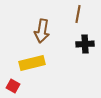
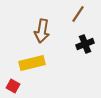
brown line: rotated 24 degrees clockwise
black cross: rotated 18 degrees counterclockwise
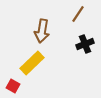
yellow rectangle: rotated 30 degrees counterclockwise
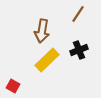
black cross: moved 6 px left, 6 px down
yellow rectangle: moved 15 px right, 3 px up
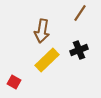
brown line: moved 2 px right, 1 px up
red square: moved 1 px right, 4 px up
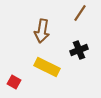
yellow rectangle: moved 7 px down; rotated 70 degrees clockwise
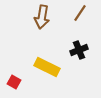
brown arrow: moved 14 px up
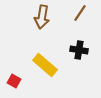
black cross: rotated 30 degrees clockwise
yellow rectangle: moved 2 px left, 2 px up; rotated 15 degrees clockwise
red square: moved 1 px up
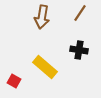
yellow rectangle: moved 2 px down
